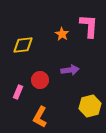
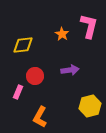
pink L-shape: rotated 10 degrees clockwise
red circle: moved 5 px left, 4 px up
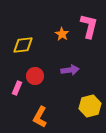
pink rectangle: moved 1 px left, 4 px up
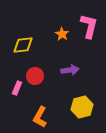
yellow hexagon: moved 8 px left, 1 px down
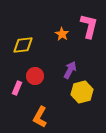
purple arrow: rotated 54 degrees counterclockwise
yellow hexagon: moved 15 px up
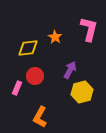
pink L-shape: moved 3 px down
orange star: moved 7 px left, 3 px down
yellow diamond: moved 5 px right, 3 px down
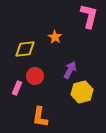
pink L-shape: moved 13 px up
yellow diamond: moved 3 px left, 1 px down
orange L-shape: rotated 20 degrees counterclockwise
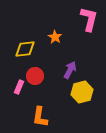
pink L-shape: moved 3 px down
pink rectangle: moved 2 px right, 1 px up
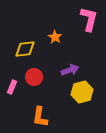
purple arrow: rotated 42 degrees clockwise
red circle: moved 1 px left, 1 px down
pink rectangle: moved 7 px left
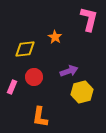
purple arrow: moved 1 px left, 1 px down
